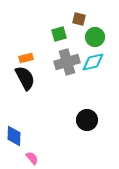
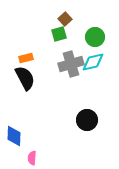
brown square: moved 14 px left; rotated 32 degrees clockwise
gray cross: moved 4 px right, 2 px down
pink semicircle: rotated 136 degrees counterclockwise
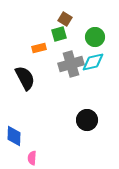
brown square: rotated 16 degrees counterclockwise
orange rectangle: moved 13 px right, 10 px up
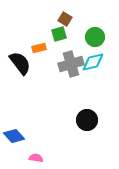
black semicircle: moved 5 px left, 15 px up; rotated 10 degrees counterclockwise
blue diamond: rotated 45 degrees counterclockwise
pink semicircle: moved 4 px right; rotated 96 degrees clockwise
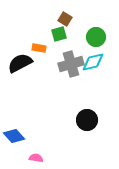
green circle: moved 1 px right
orange rectangle: rotated 24 degrees clockwise
black semicircle: rotated 80 degrees counterclockwise
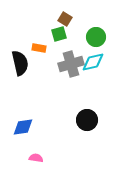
black semicircle: rotated 105 degrees clockwise
blue diamond: moved 9 px right, 9 px up; rotated 55 degrees counterclockwise
